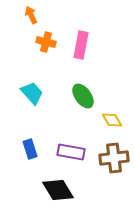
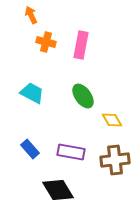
cyan trapezoid: rotated 20 degrees counterclockwise
blue rectangle: rotated 24 degrees counterclockwise
brown cross: moved 1 px right, 2 px down
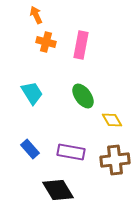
orange arrow: moved 5 px right
cyan trapezoid: rotated 30 degrees clockwise
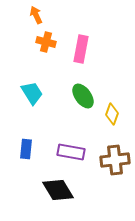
pink rectangle: moved 4 px down
yellow diamond: moved 6 px up; rotated 50 degrees clockwise
blue rectangle: moved 4 px left; rotated 48 degrees clockwise
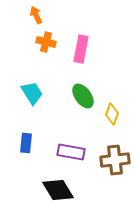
blue rectangle: moved 6 px up
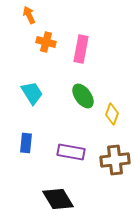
orange arrow: moved 7 px left
black diamond: moved 9 px down
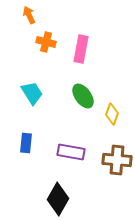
brown cross: moved 2 px right; rotated 12 degrees clockwise
black diamond: rotated 60 degrees clockwise
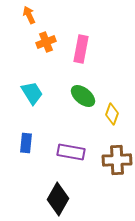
orange cross: rotated 36 degrees counterclockwise
green ellipse: rotated 15 degrees counterclockwise
brown cross: rotated 8 degrees counterclockwise
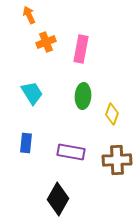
green ellipse: rotated 55 degrees clockwise
